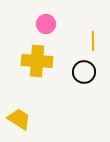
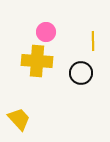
pink circle: moved 8 px down
black circle: moved 3 px left, 1 px down
yellow trapezoid: rotated 15 degrees clockwise
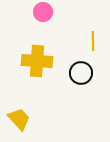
pink circle: moved 3 px left, 20 px up
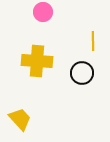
black circle: moved 1 px right
yellow trapezoid: moved 1 px right
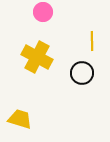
yellow line: moved 1 px left
yellow cross: moved 4 px up; rotated 24 degrees clockwise
yellow trapezoid: rotated 30 degrees counterclockwise
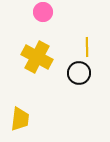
yellow line: moved 5 px left, 6 px down
black circle: moved 3 px left
yellow trapezoid: rotated 80 degrees clockwise
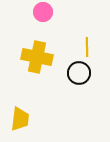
yellow cross: rotated 16 degrees counterclockwise
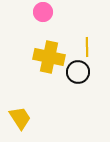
yellow cross: moved 12 px right
black circle: moved 1 px left, 1 px up
yellow trapezoid: moved 1 px up; rotated 40 degrees counterclockwise
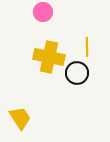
black circle: moved 1 px left, 1 px down
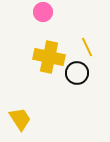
yellow line: rotated 24 degrees counterclockwise
yellow trapezoid: moved 1 px down
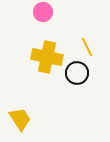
yellow cross: moved 2 px left
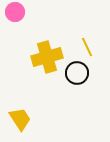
pink circle: moved 28 px left
yellow cross: rotated 28 degrees counterclockwise
